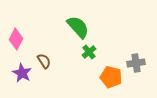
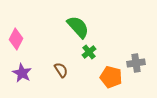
brown semicircle: moved 17 px right, 9 px down
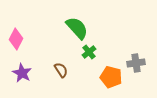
green semicircle: moved 1 px left, 1 px down
